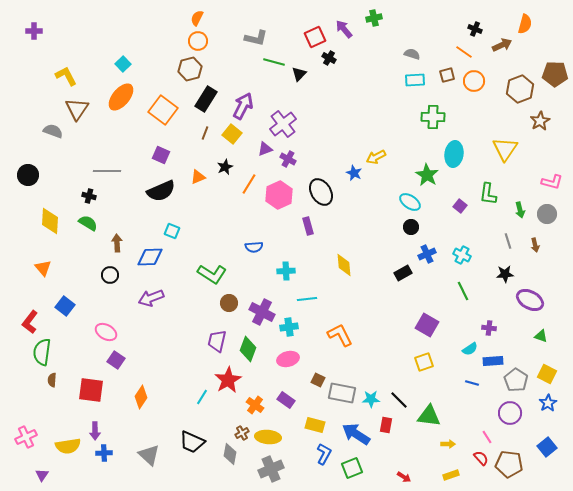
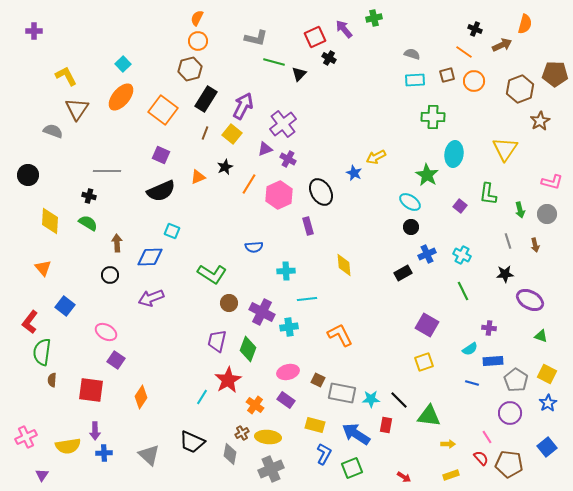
pink ellipse at (288, 359): moved 13 px down
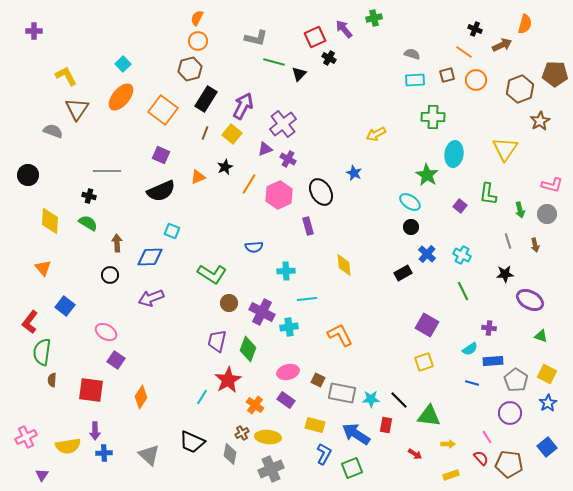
orange circle at (474, 81): moved 2 px right, 1 px up
yellow arrow at (376, 157): moved 23 px up
pink L-shape at (552, 182): moved 3 px down
blue cross at (427, 254): rotated 24 degrees counterclockwise
red arrow at (404, 477): moved 11 px right, 23 px up
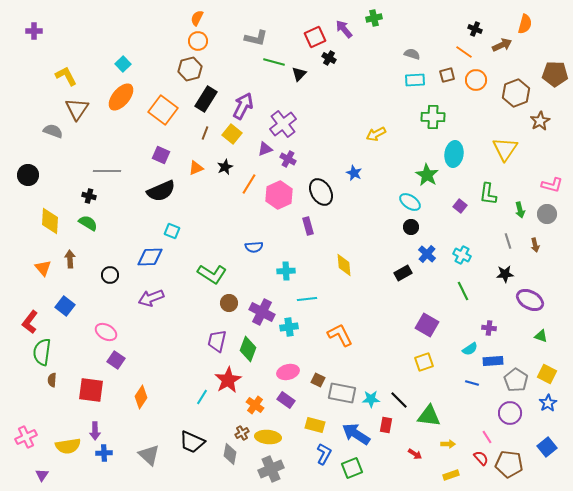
brown hexagon at (520, 89): moved 4 px left, 4 px down
orange triangle at (198, 177): moved 2 px left, 9 px up
brown arrow at (117, 243): moved 47 px left, 16 px down
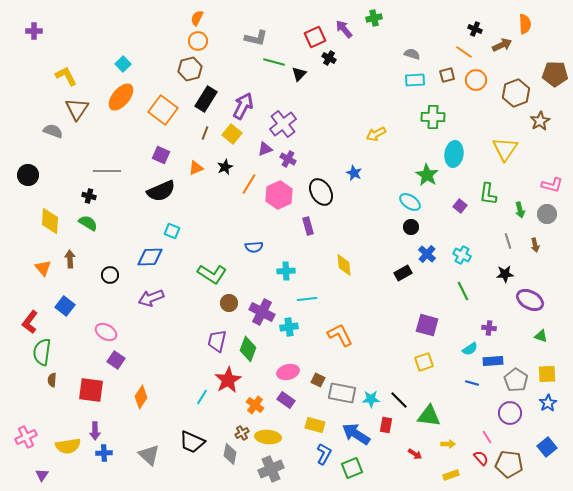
orange semicircle at (525, 24): rotated 18 degrees counterclockwise
purple square at (427, 325): rotated 15 degrees counterclockwise
yellow square at (547, 374): rotated 30 degrees counterclockwise
